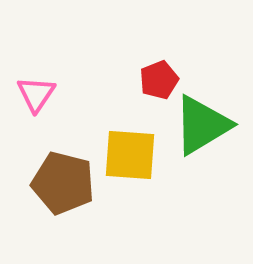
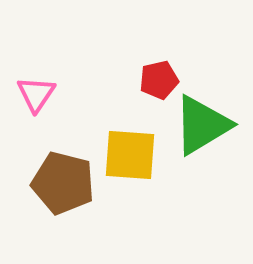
red pentagon: rotated 9 degrees clockwise
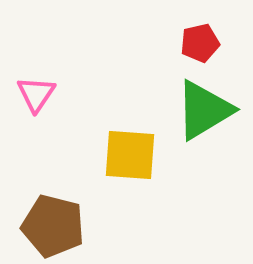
red pentagon: moved 41 px right, 37 px up
green triangle: moved 2 px right, 15 px up
brown pentagon: moved 10 px left, 43 px down
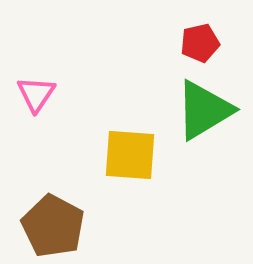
brown pentagon: rotated 14 degrees clockwise
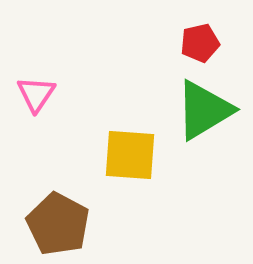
brown pentagon: moved 5 px right, 2 px up
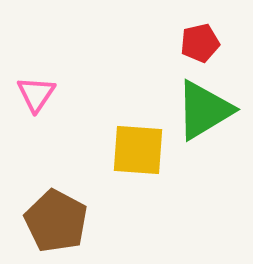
yellow square: moved 8 px right, 5 px up
brown pentagon: moved 2 px left, 3 px up
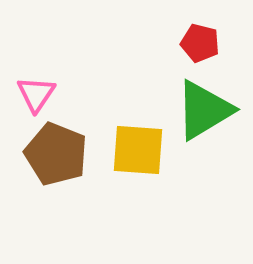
red pentagon: rotated 27 degrees clockwise
brown pentagon: moved 67 px up; rotated 6 degrees counterclockwise
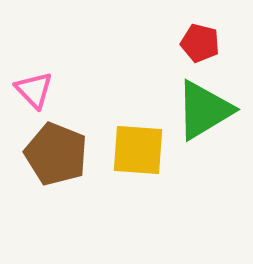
pink triangle: moved 2 px left, 4 px up; rotated 18 degrees counterclockwise
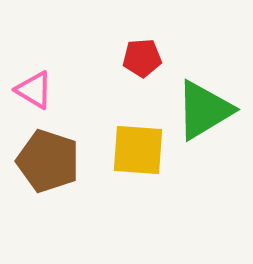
red pentagon: moved 58 px left, 15 px down; rotated 18 degrees counterclockwise
pink triangle: rotated 15 degrees counterclockwise
brown pentagon: moved 8 px left, 7 px down; rotated 4 degrees counterclockwise
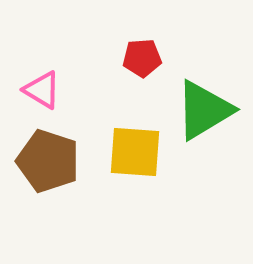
pink triangle: moved 8 px right
yellow square: moved 3 px left, 2 px down
